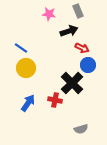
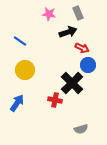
gray rectangle: moved 2 px down
black arrow: moved 1 px left, 1 px down
blue line: moved 1 px left, 7 px up
yellow circle: moved 1 px left, 2 px down
blue arrow: moved 11 px left
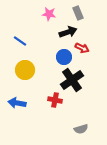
blue circle: moved 24 px left, 8 px up
black cross: moved 3 px up; rotated 10 degrees clockwise
blue arrow: rotated 114 degrees counterclockwise
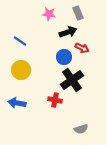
yellow circle: moved 4 px left
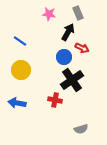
black arrow: rotated 42 degrees counterclockwise
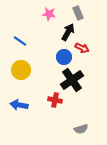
blue arrow: moved 2 px right, 2 px down
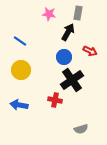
gray rectangle: rotated 32 degrees clockwise
red arrow: moved 8 px right, 3 px down
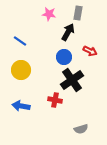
blue arrow: moved 2 px right, 1 px down
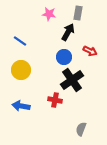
gray semicircle: rotated 128 degrees clockwise
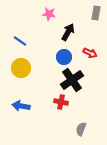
gray rectangle: moved 18 px right
red arrow: moved 2 px down
yellow circle: moved 2 px up
red cross: moved 6 px right, 2 px down
